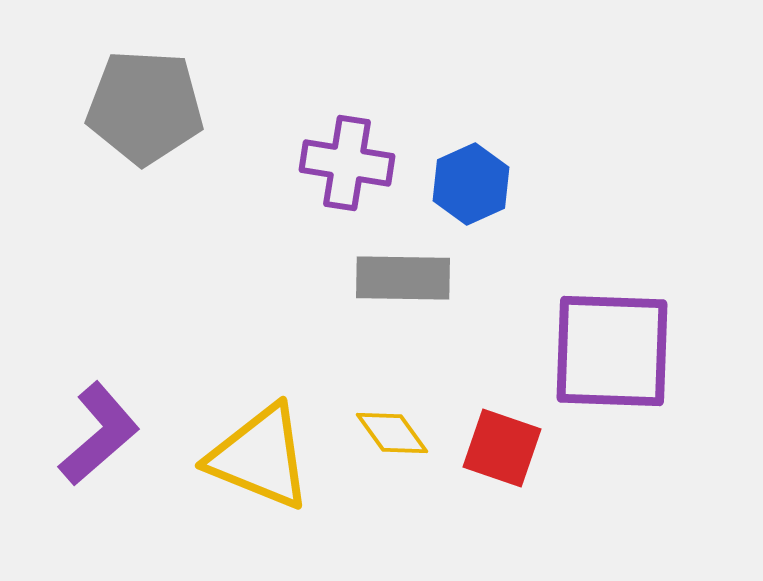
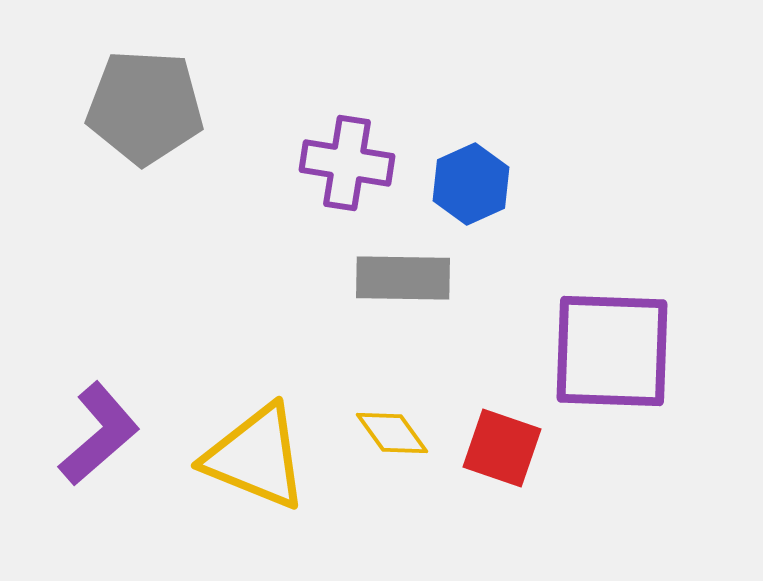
yellow triangle: moved 4 px left
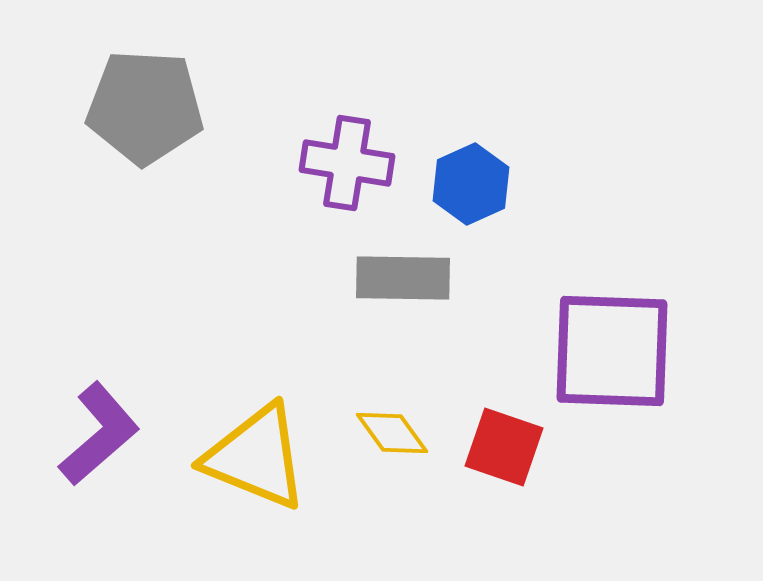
red square: moved 2 px right, 1 px up
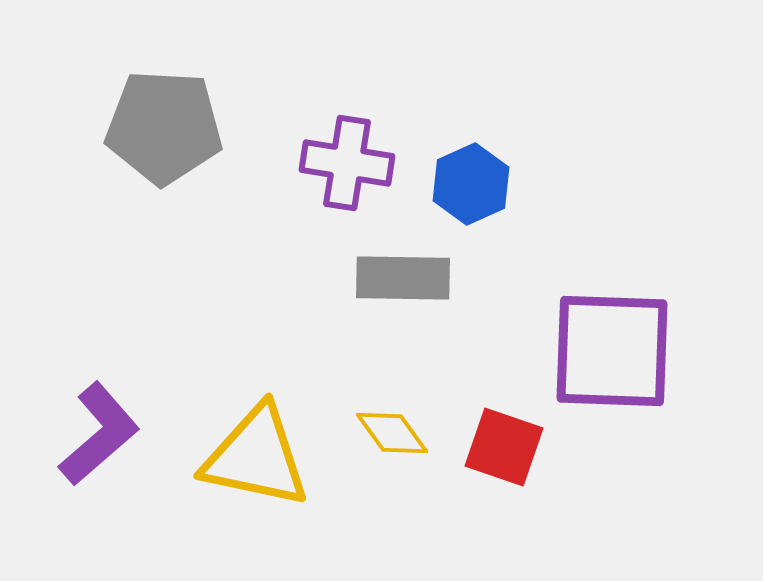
gray pentagon: moved 19 px right, 20 px down
yellow triangle: rotated 10 degrees counterclockwise
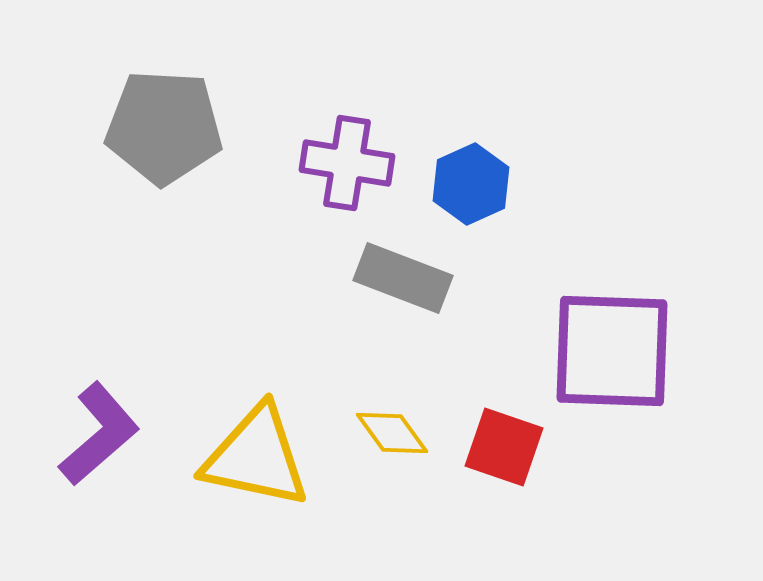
gray rectangle: rotated 20 degrees clockwise
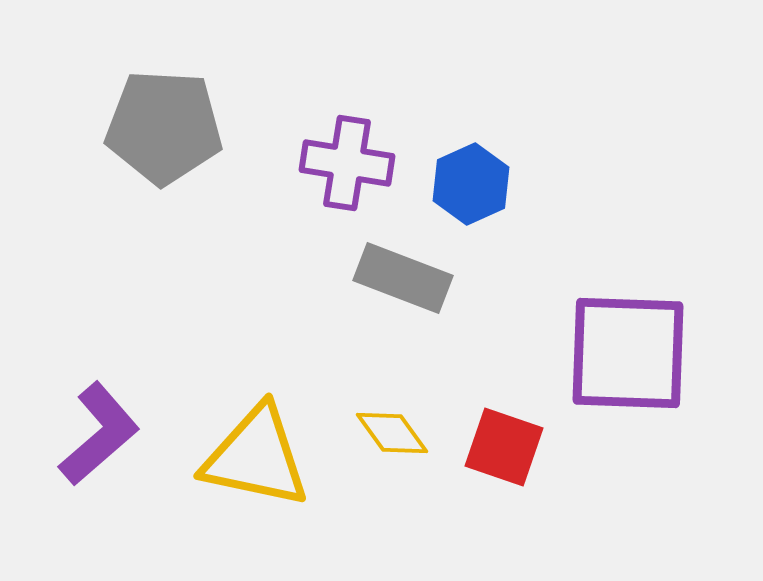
purple square: moved 16 px right, 2 px down
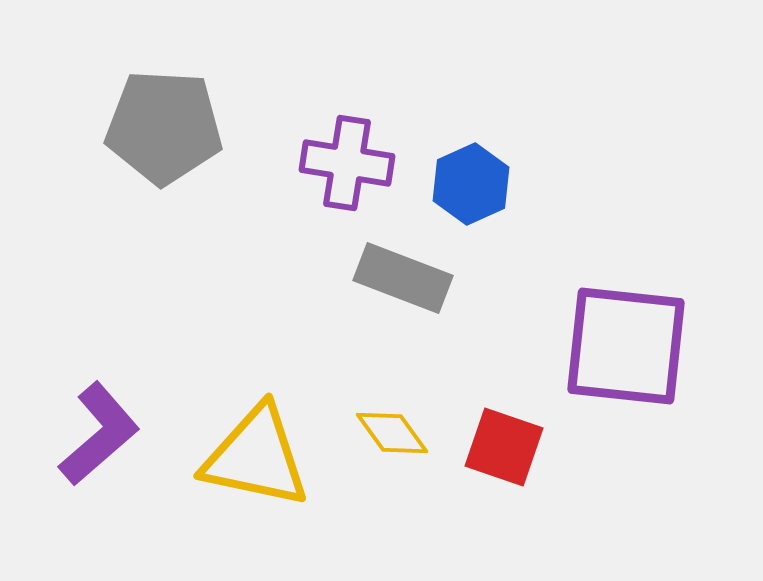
purple square: moved 2 px left, 7 px up; rotated 4 degrees clockwise
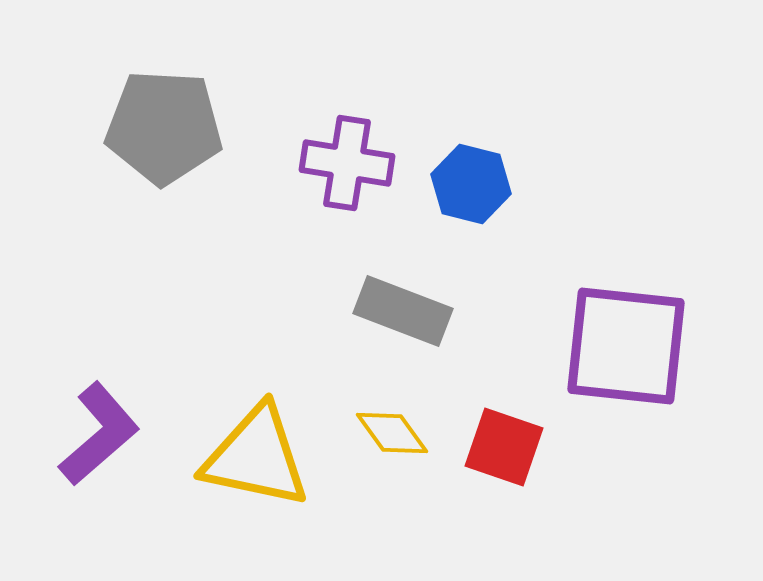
blue hexagon: rotated 22 degrees counterclockwise
gray rectangle: moved 33 px down
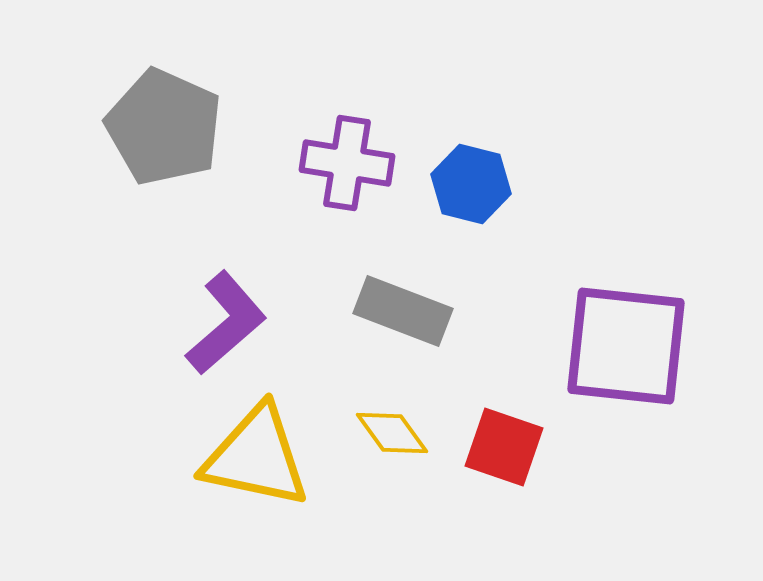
gray pentagon: rotated 21 degrees clockwise
purple L-shape: moved 127 px right, 111 px up
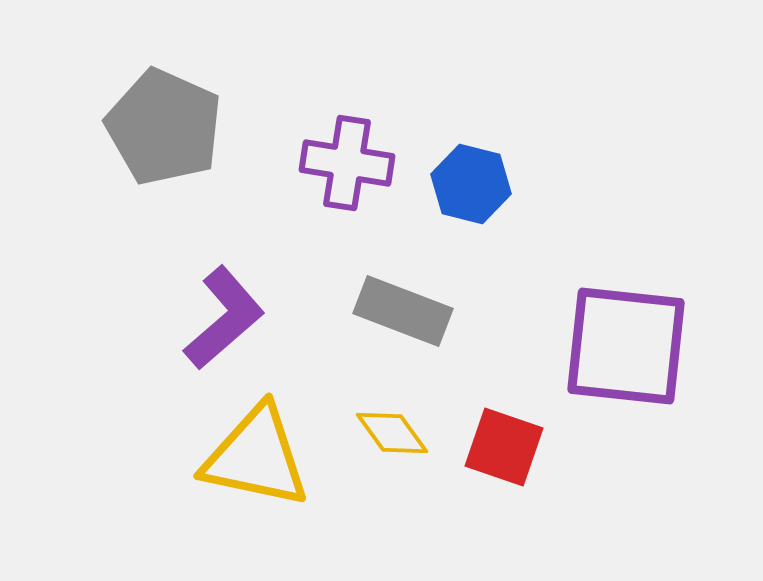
purple L-shape: moved 2 px left, 5 px up
